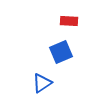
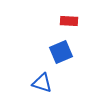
blue triangle: rotated 50 degrees clockwise
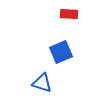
red rectangle: moved 7 px up
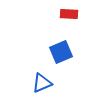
blue triangle: rotated 40 degrees counterclockwise
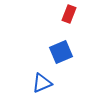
red rectangle: rotated 72 degrees counterclockwise
